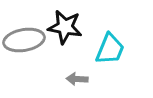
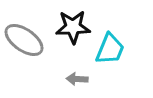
black star: moved 8 px right; rotated 12 degrees counterclockwise
gray ellipse: rotated 45 degrees clockwise
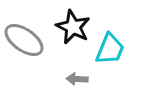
black star: rotated 28 degrees clockwise
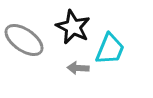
gray arrow: moved 1 px right, 11 px up
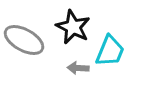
gray ellipse: rotated 6 degrees counterclockwise
cyan trapezoid: moved 2 px down
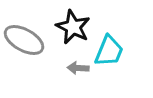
cyan trapezoid: moved 1 px left
